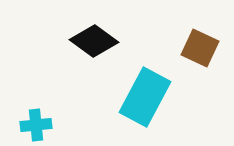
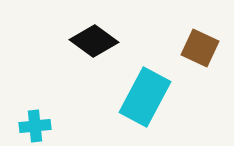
cyan cross: moved 1 px left, 1 px down
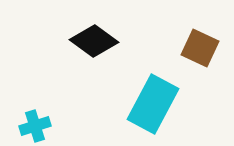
cyan rectangle: moved 8 px right, 7 px down
cyan cross: rotated 12 degrees counterclockwise
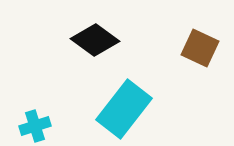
black diamond: moved 1 px right, 1 px up
cyan rectangle: moved 29 px left, 5 px down; rotated 10 degrees clockwise
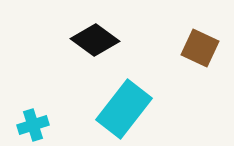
cyan cross: moved 2 px left, 1 px up
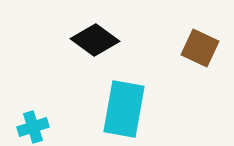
cyan rectangle: rotated 28 degrees counterclockwise
cyan cross: moved 2 px down
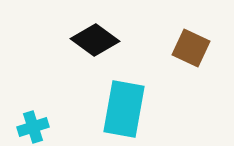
brown square: moved 9 px left
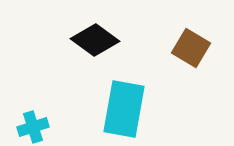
brown square: rotated 6 degrees clockwise
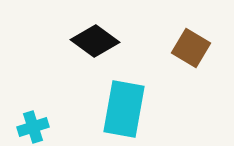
black diamond: moved 1 px down
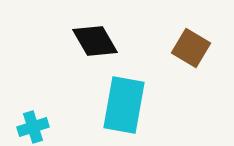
black diamond: rotated 24 degrees clockwise
cyan rectangle: moved 4 px up
